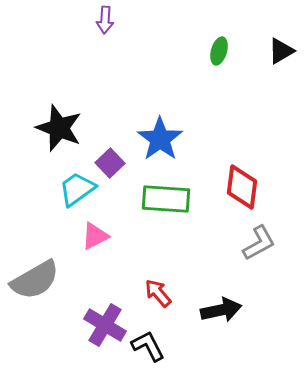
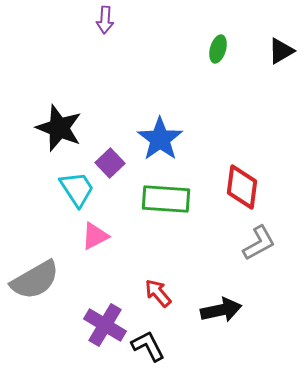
green ellipse: moved 1 px left, 2 px up
cyan trapezoid: rotated 93 degrees clockwise
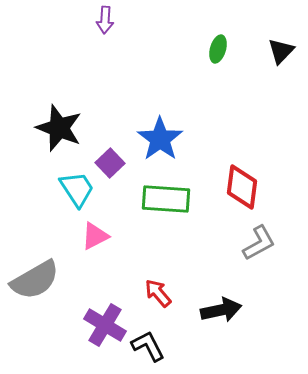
black triangle: rotated 16 degrees counterclockwise
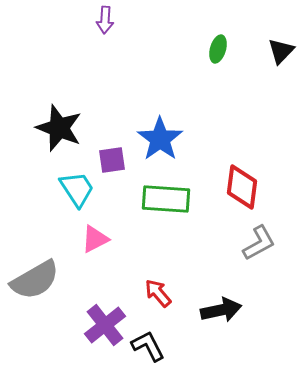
purple square: moved 2 px right, 3 px up; rotated 36 degrees clockwise
pink triangle: moved 3 px down
purple cross: rotated 21 degrees clockwise
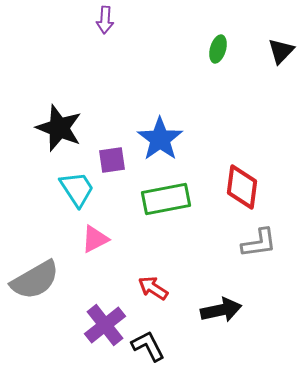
green rectangle: rotated 15 degrees counterclockwise
gray L-shape: rotated 21 degrees clockwise
red arrow: moved 5 px left, 5 px up; rotated 16 degrees counterclockwise
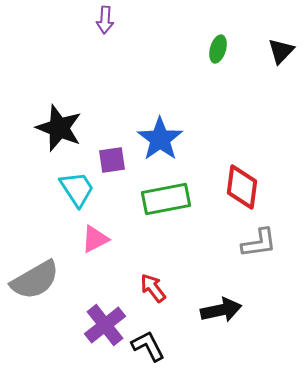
red arrow: rotated 20 degrees clockwise
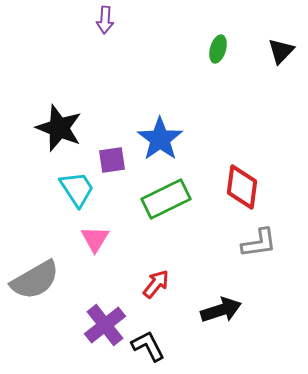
green rectangle: rotated 15 degrees counterclockwise
pink triangle: rotated 32 degrees counterclockwise
red arrow: moved 3 px right, 4 px up; rotated 76 degrees clockwise
black arrow: rotated 6 degrees counterclockwise
